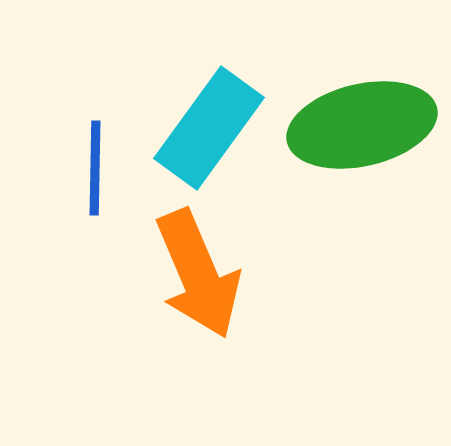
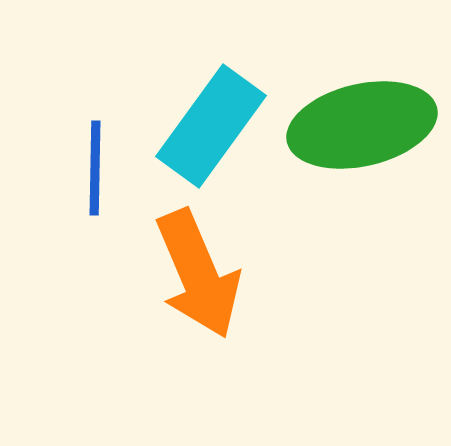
cyan rectangle: moved 2 px right, 2 px up
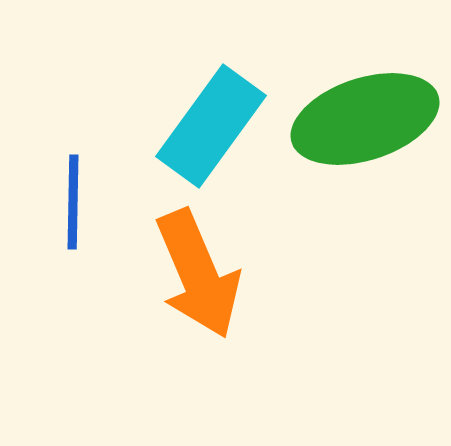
green ellipse: moved 3 px right, 6 px up; rotated 5 degrees counterclockwise
blue line: moved 22 px left, 34 px down
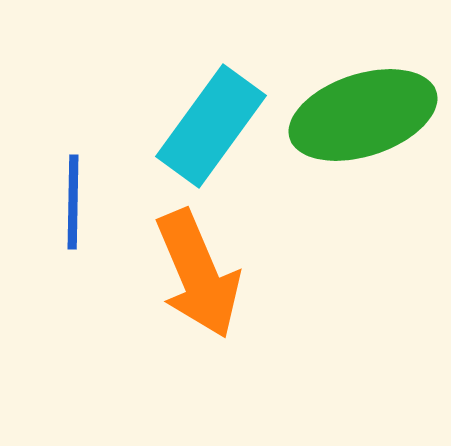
green ellipse: moved 2 px left, 4 px up
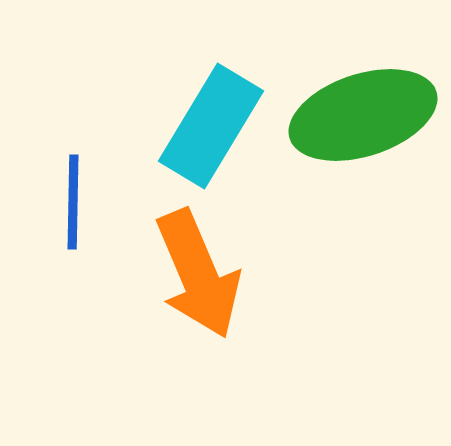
cyan rectangle: rotated 5 degrees counterclockwise
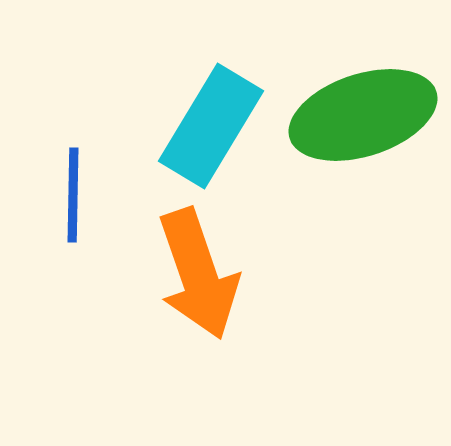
blue line: moved 7 px up
orange arrow: rotated 4 degrees clockwise
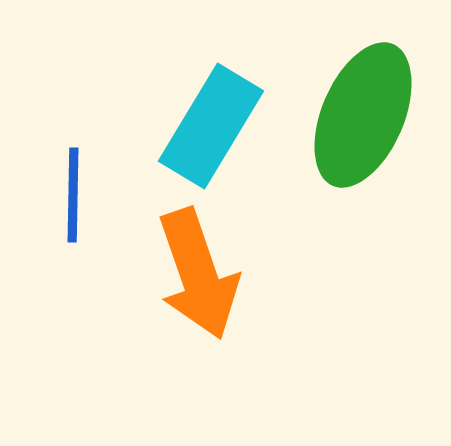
green ellipse: rotated 49 degrees counterclockwise
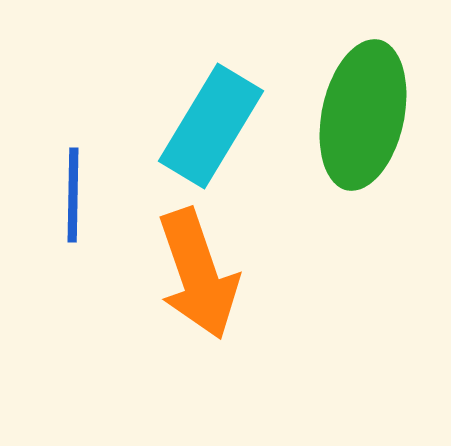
green ellipse: rotated 11 degrees counterclockwise
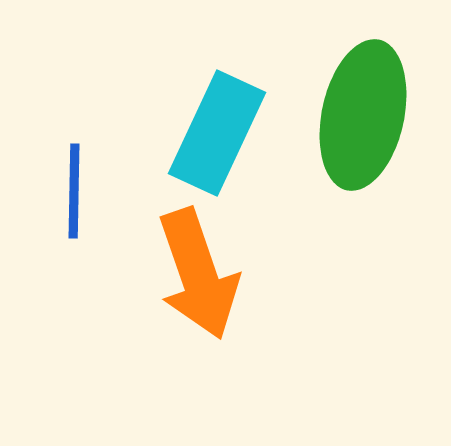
cyan rectangle: moved 6 px right, 7 px down; rotated 6 degrees counterclockwise
blue line: moved 1 px right, 4 px up
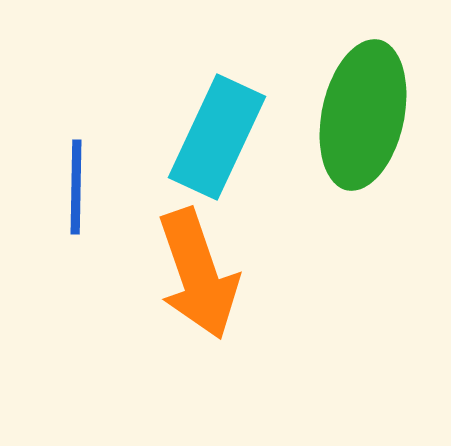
cyan rectangle: moved 4 px down
blue line: moved 2 px right, 4 px up
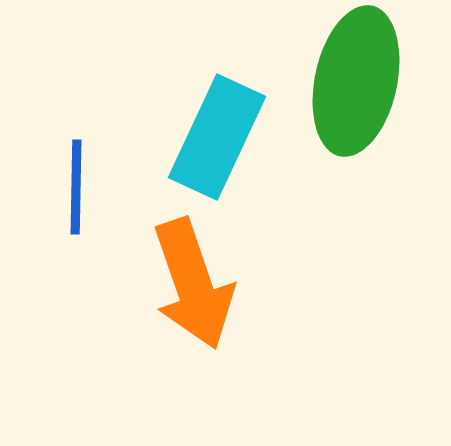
green ellipse: moved 7 px left, 34 px up
orange arrow: moved 5 px left, 10 px down
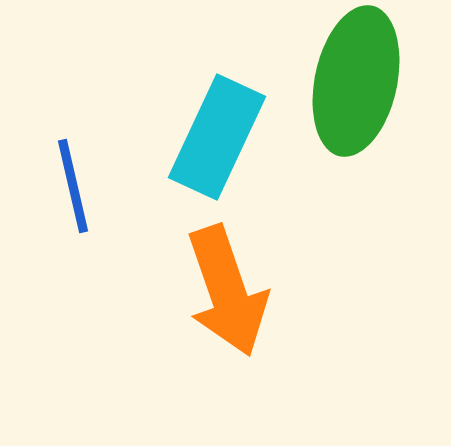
blue line: moved 3 px left, 1 px up; rotated 14 degrees counterclockwise
orange arrow: moved 34 px right, 7 px down
